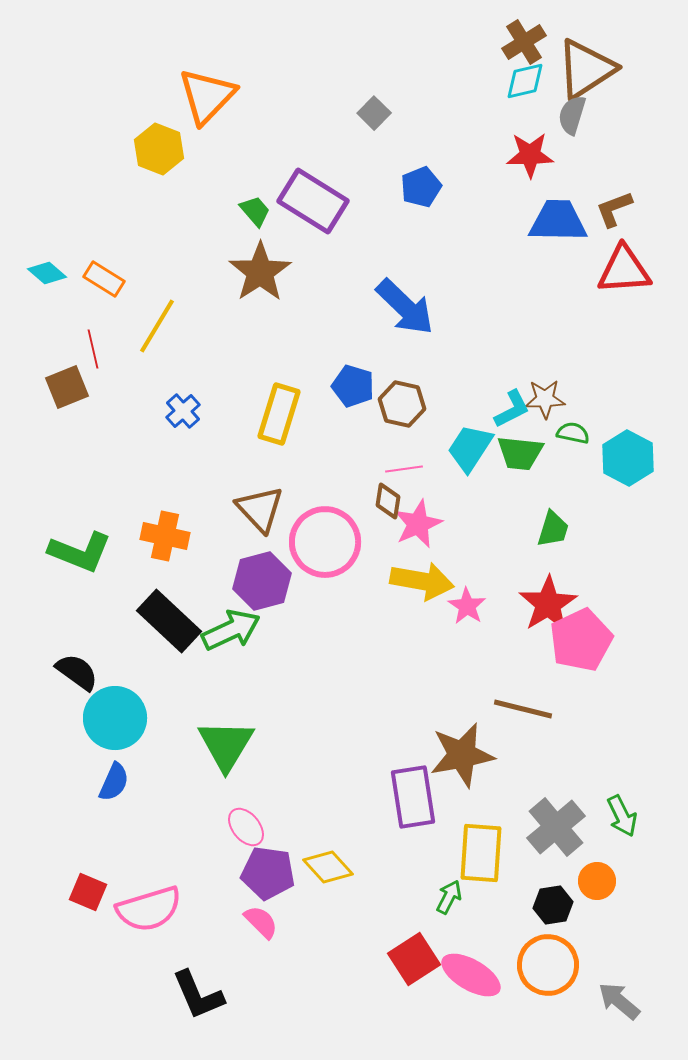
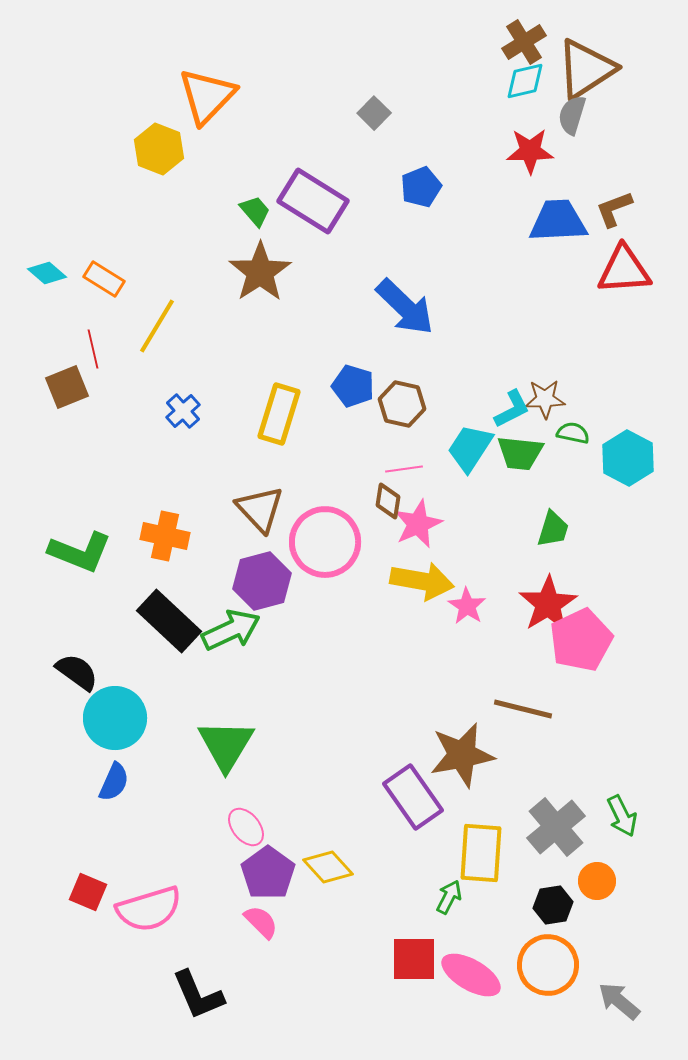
red star at (530, 155): moved 4 px up
blue trapezoid at (558, 221): rotated 4 degrees counterclockwise
purple rectangle at (413, 797): rotated 26 degrees counterclockwise
purple pentagon at (268, 873): rotated 28 degrees clockwise
red square at (414, 959): rotated 33 degrees clockwise
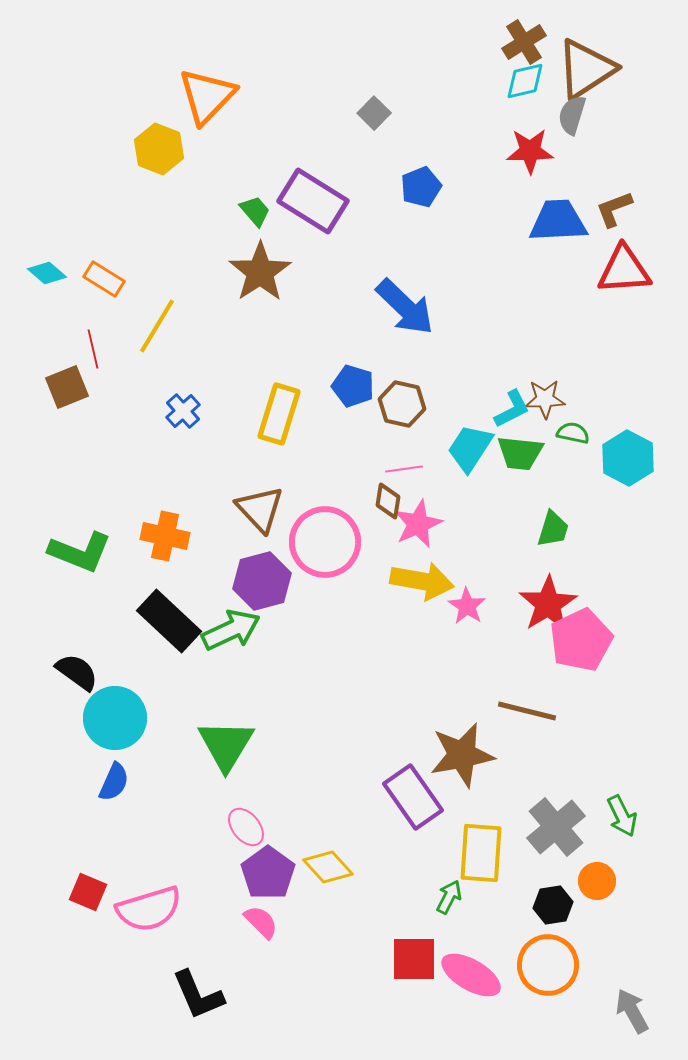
brown line at (523, 709): moved 4 px right, 2 px down
gray arrow at (619, 1001): moved 13 px right, 10 px down; rotated 21 degrees clockwise
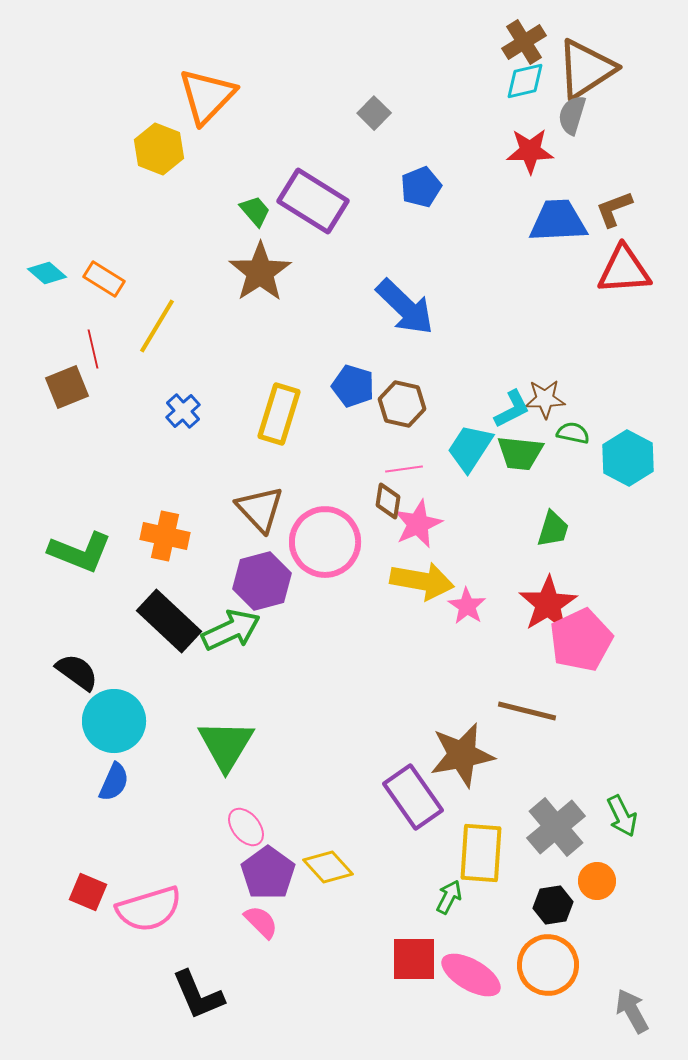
cyan circle at (115, 718): moved 1 px left, 3 px down
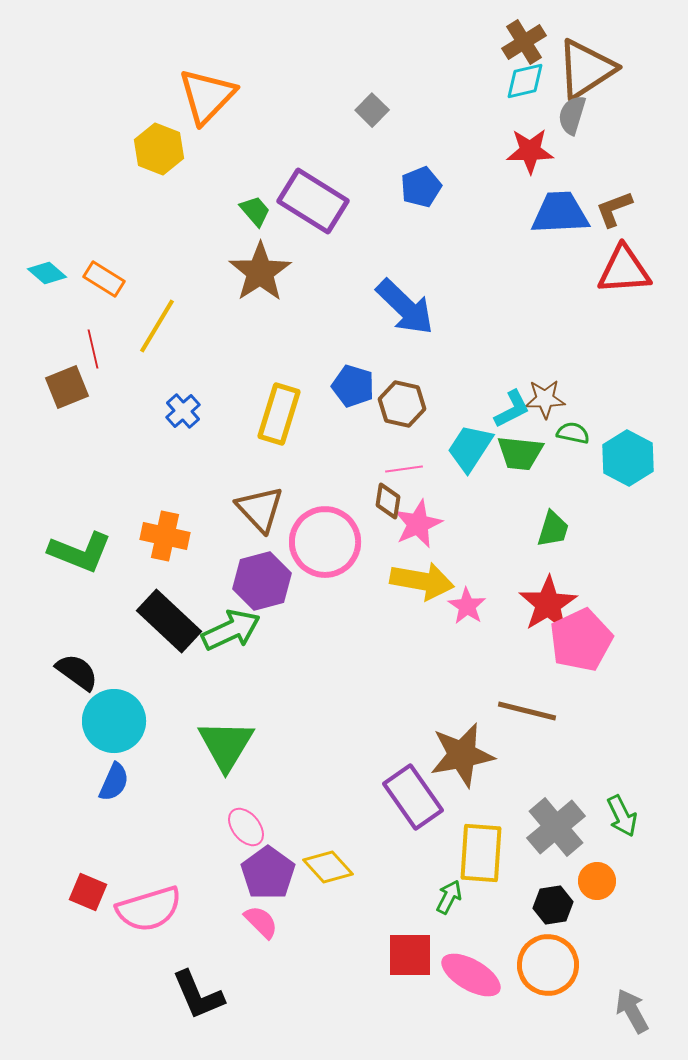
gray square at (374, 113): moved 2 px left, 3 px up
blue trapezoid at (558, 221): moved 2 px right, 8 px up
red square at (414, 959): moved 4 px left, 4 px up
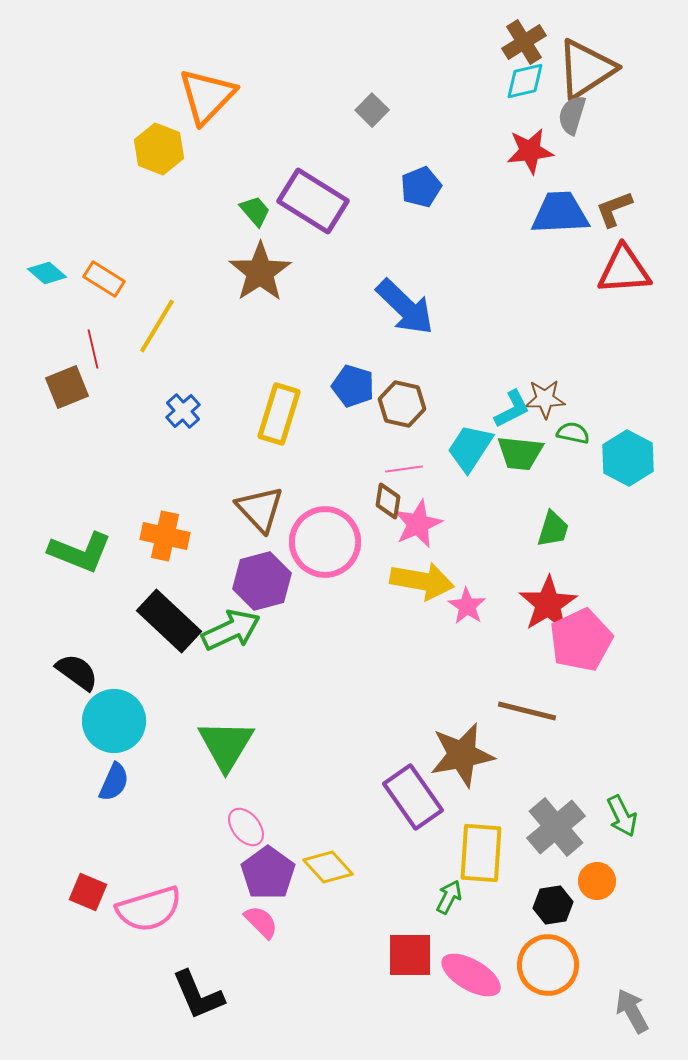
red star at (530, 151): rotated 6 degrees counterclockwise
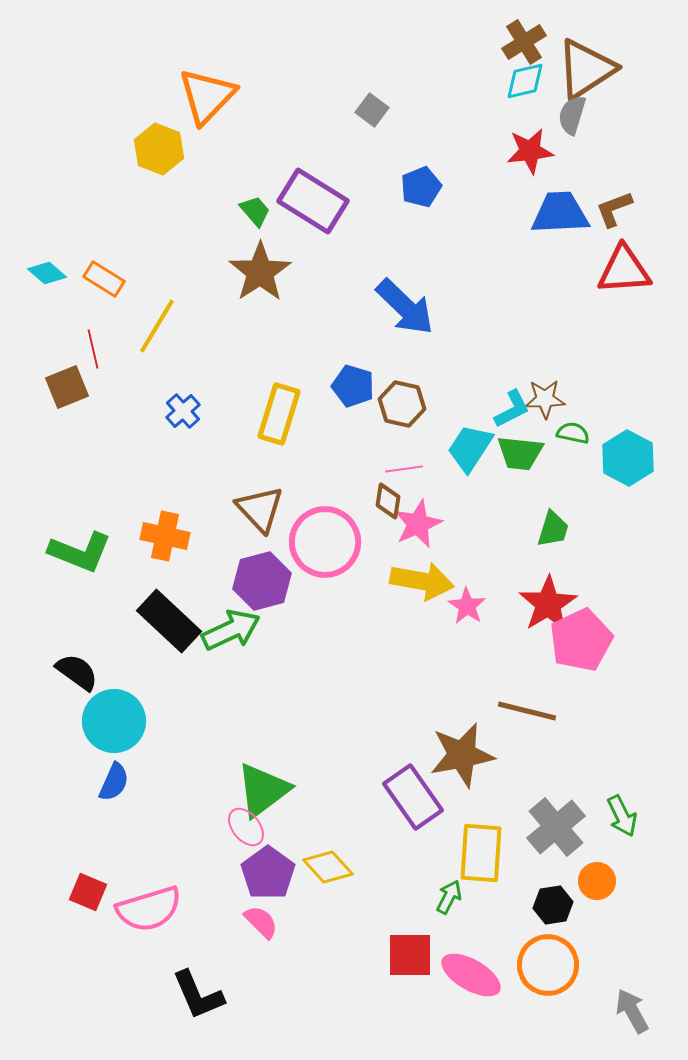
gray square at (372, 110): rotated 8 degrees counterclockwise
green triangle at (226, 745): moved 37 px right, 45 px down; rotated 22 degrees clockwise
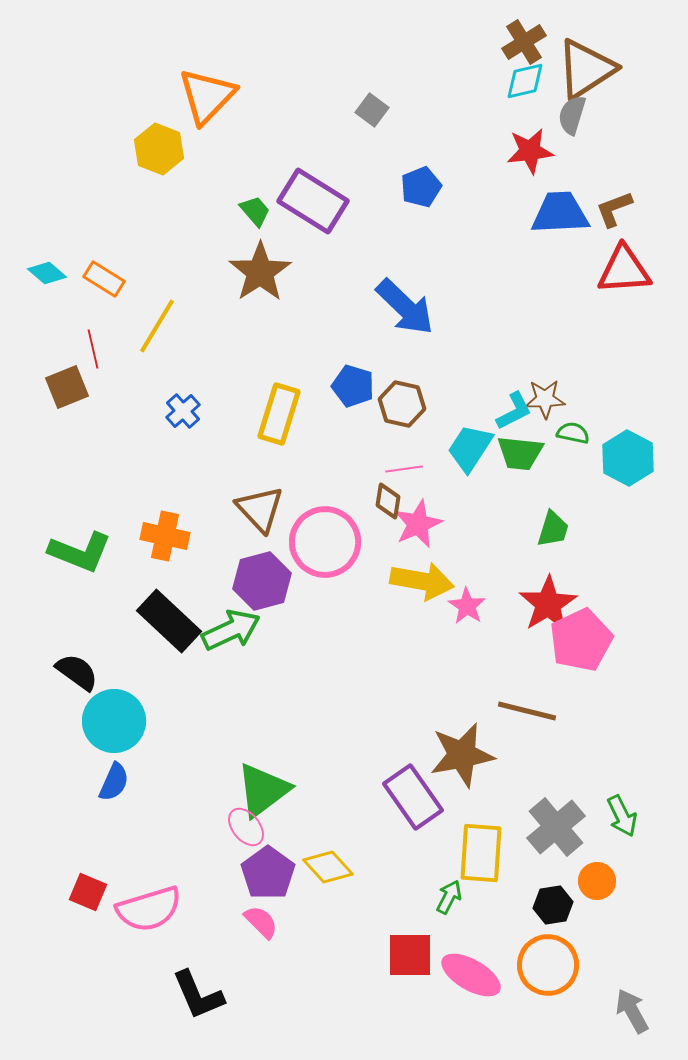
cyan L-shape at (512, 409): moved 2 px right, 2 px down
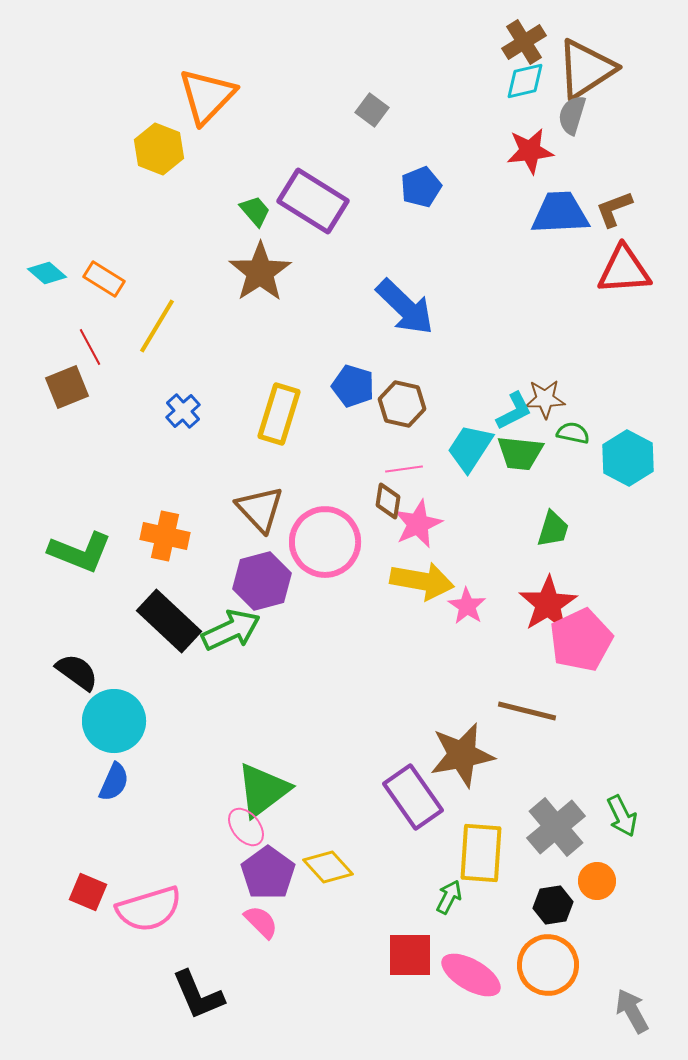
red line at (93, 349): moved 3 px left, 2 px up; rotated 15 degrees counterclockwise
